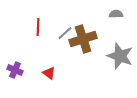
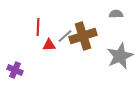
gray line: moved 3 px down
brown cross: moved 3 px up
gray star: rotated 28 degrees clockwise
red triangle: moved 28 px up; rotated 40 degrees counterclockwise
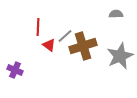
brown cross: moved 10 px down
red triangle: rotated 40 degrees clockwise
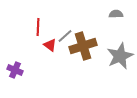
red triangle: moved 1 px right
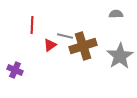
red line: moved 6 px left, 2 px up
gray line: rotated 56 degrees clockwise
red triangle: rotated 48 degrees clockwise
gray star: rotated 8 degrees counterclockwise
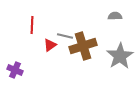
gray semicircle: moved 1 px left, 2 px down
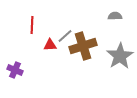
gray line: rotated 56 degrees counterclockwise
red triangle: rotated 32 degrees clockwise
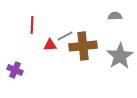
gray line: rotated 14 degrees clockwise
brown cross: rotated 12 degrees clockwise
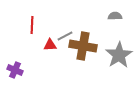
brown cross: rotated 16 degrees clockwise
gray star: moved 1 px left, 1 px up
